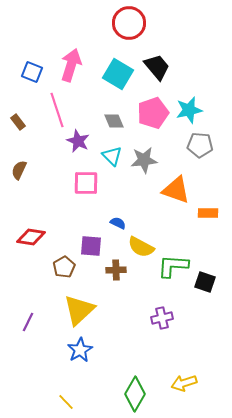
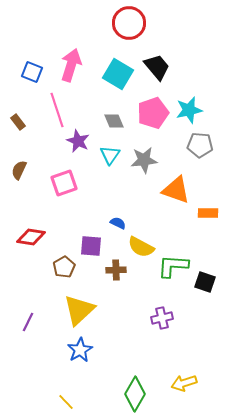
cyan triangle: moved 2 px left, 1 px up; rotated 20 degrees clockwise
pink square: moved 22 px left; rotated 20 degrees counterclockwise
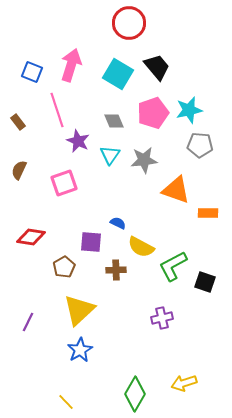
purple square: moved 4 px up
green L-shape: rotated 32 degrees counterclockwise
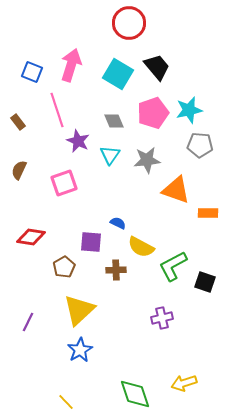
gray star: moved 3 px right
green diamond: rotated 48 degrees counterclockwise
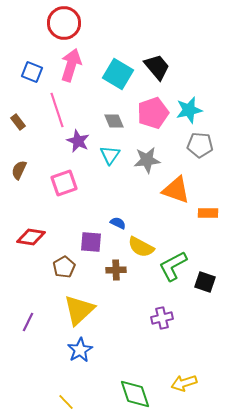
red circle: moved 65 px left
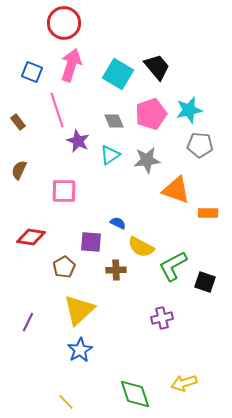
pink pentagon: moved 2 px left, 1 px down
cyan triangle: rotated 20 degrees clockwise
pink square: moved 8 px down; rotated 20 degrees clockwise
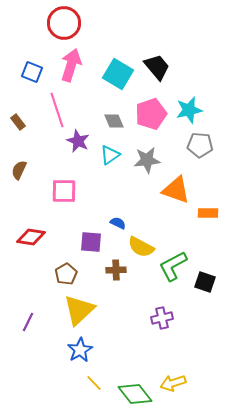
brown pentagon: moved 2 px right, 7 px down
yellow arrow: moved 11 px left
green diamond: rotated 20 degrees counterclockwise
yellow line: moved 28 px right, 19 px up
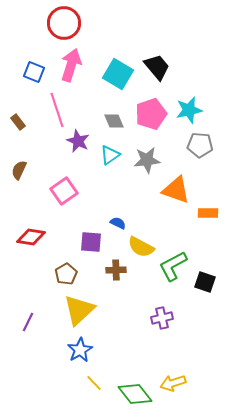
blue square: moved 2 px right
pink square: rotated 36 degrees counterclockwise
